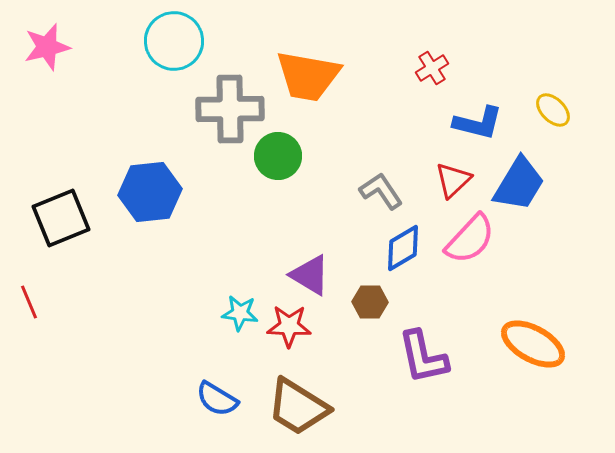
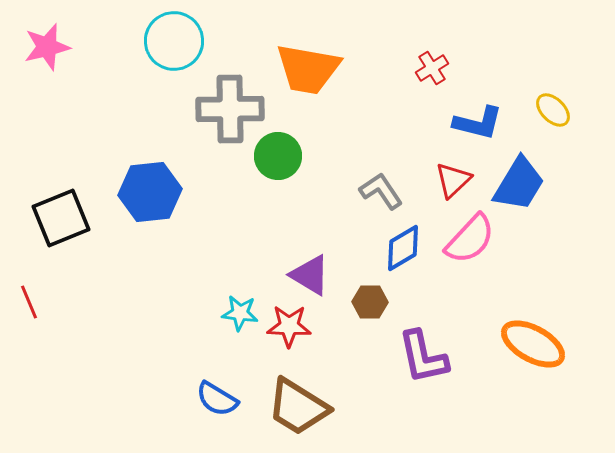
orange trapezoid: moved 7 px up
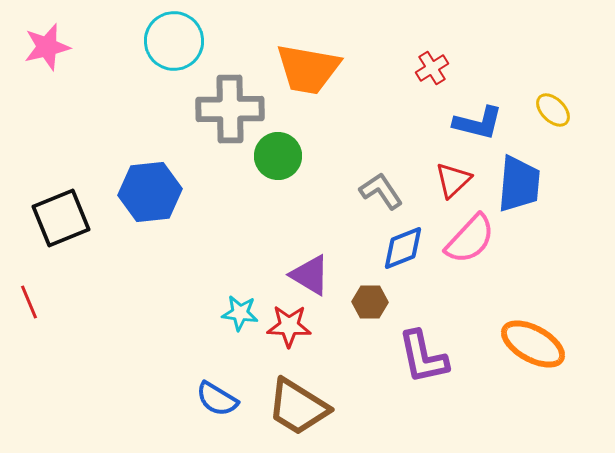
blue trapezoid: rotated 26 degrees counterclockwise
blue diamond: rotated 9 degrees clockwise
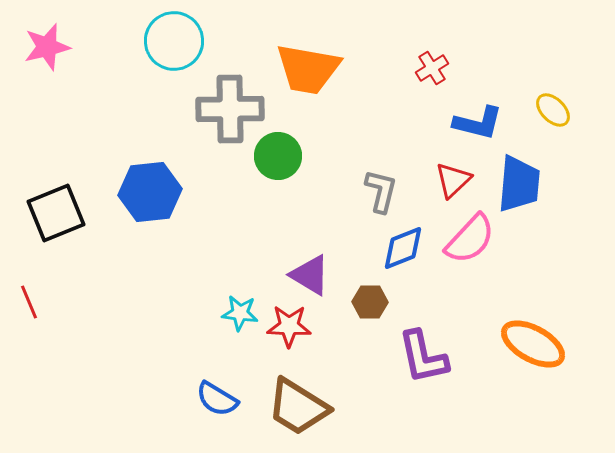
gray L-shape: rotated 48 degrees clockwise
black square: moved 5 px left, 5 px up
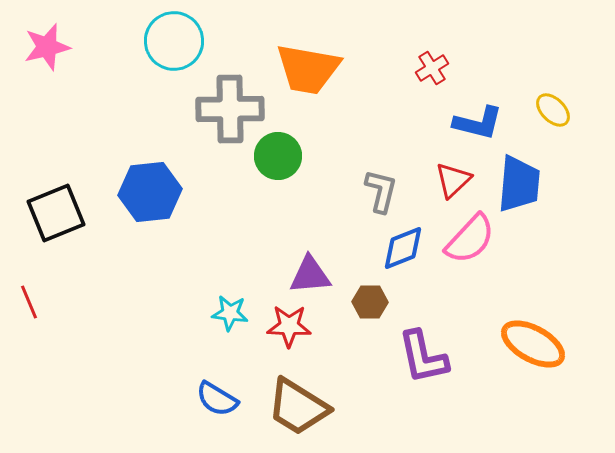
purple triangle: rotated 36 degrees counterclockwise
cyan star: moved 10 px left
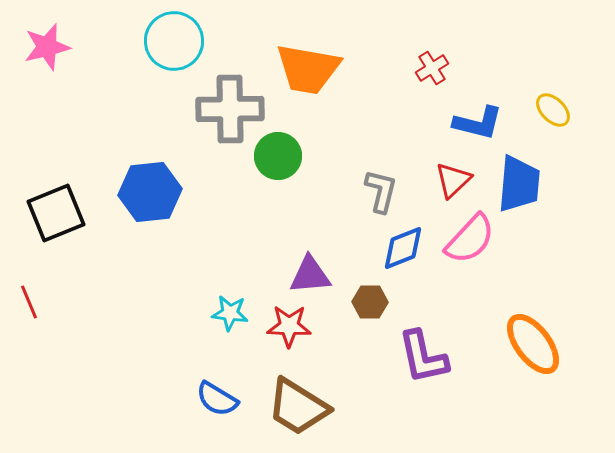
orange ellipse: rotated 24 degrees clockwise
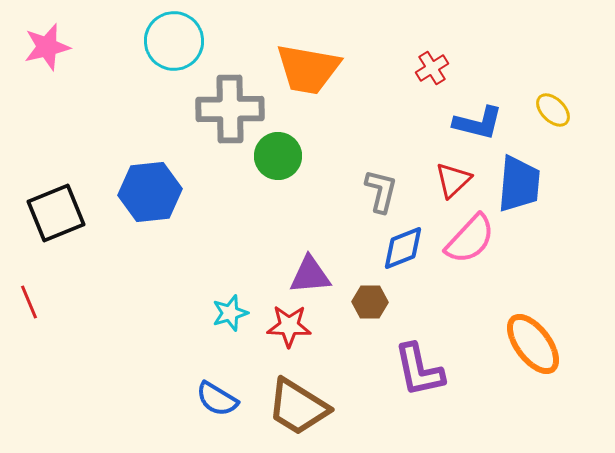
cyan star: rotated 24 degrees counterclockwise
purple L-shape: moved 4 px left, 13 px down
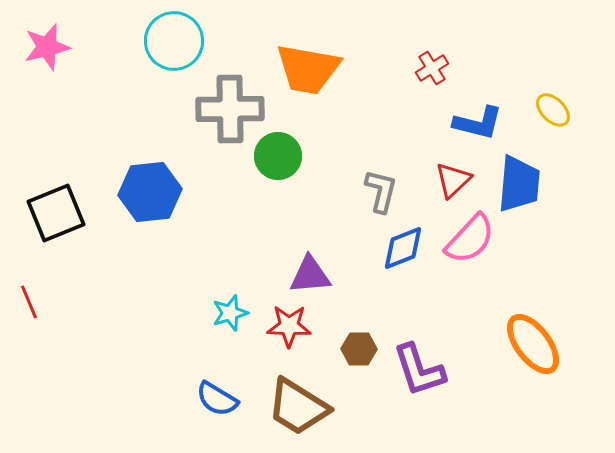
brown hexagon: moved 11 px left, 47 px down
purple L-shape: rotated 6 degrees counterclockwise
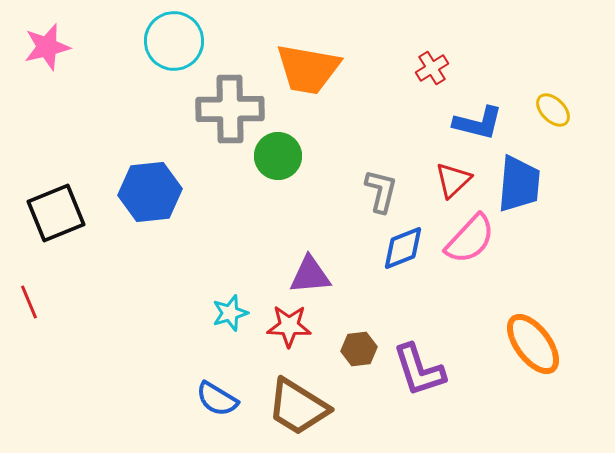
brown hexagon: rotated 8 degrees counterclockwise
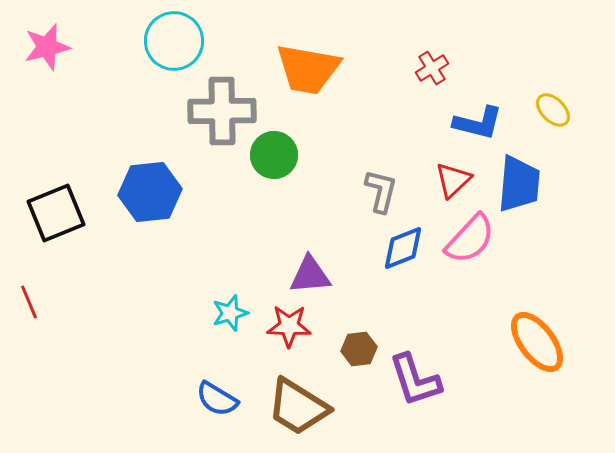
gray cross: moved 8 px left, 2 px down
green circle: moved 4 px left, 1 px up
orange ellipse: moved 4 px right, 2 px up
purple L-shape: moved 4 px left, 10 px down
